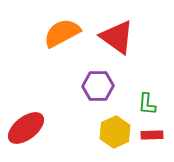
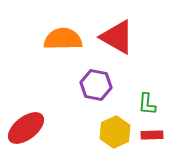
orange semicircle: moved 1 px right, 6 px down; rotated 27 degrees clockwise
red triangle: rotated 6 degrees counterclockwise
purple hexagon: moved 2 px left, 1 px up; rotated 12 degrees clockwise
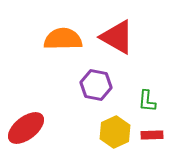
green L-shape: moved 3 px up
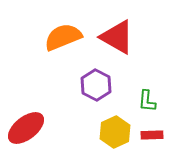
orange semicircle: moved 2 px up; rotated 21 degrees counterclockwise
purple hexagon: rotated 16 degrees clockwise
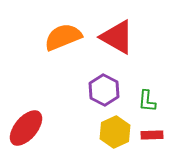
purple hexagon: moved 8 px right, 5 px down
red ellipse: rotated 12 degrees counterclockwise
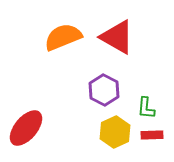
green L-shape: moved 1 px left, 7 px down
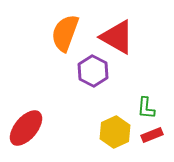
orange semicircle: moved 2 px right, 4 px up; rotated 48 degrees counterclockwise
purple hexagon: moved 11 px left, 19 px up
red rectangle: rotated 20 degrees counterclockwise
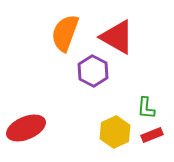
red ellipse: rotated 27 degrees clockwise
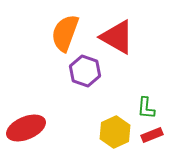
purple hexagon: moved 8 px left; rotated 8 degrees counterclockwise
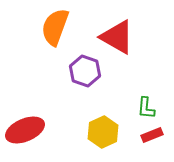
orange semicircle: moved 10 px left, 6 px up
red ellipse: moved 1 px left, 2 px down
yellow hexagon: moved 12 px left
